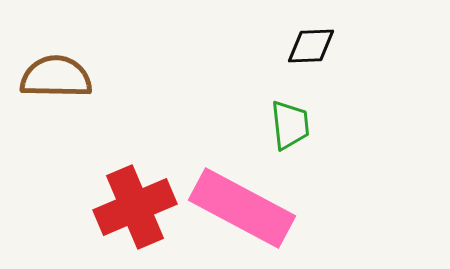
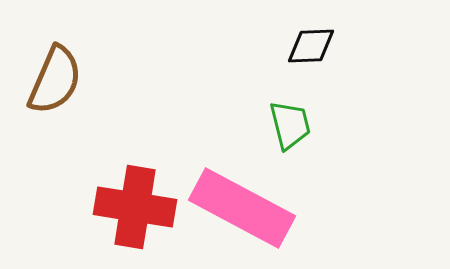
brown semicircle: moved 1 px left, 3 px down; rotated 112 degrees clockwise
green trapezoid: rotated 8 degrees counterclockwise
red cross: rotated 32 degrees clockwise
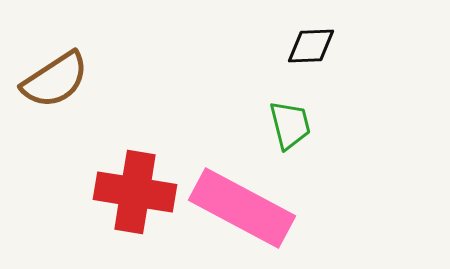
brown semicircle: rotated 34 degrees clockwise
red cross: moved 15 px up
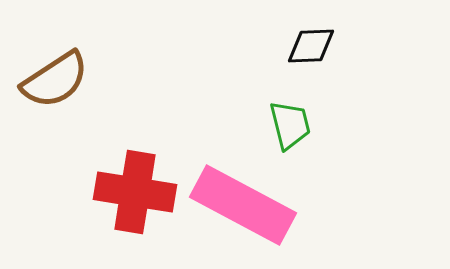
pink rectangle: moved 1 px right, 3 px up
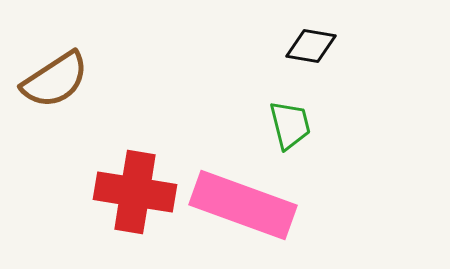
black diamond: rotated 12 degrees clockwise
pink rectangle: rotated 8 degrees counterclockwise
